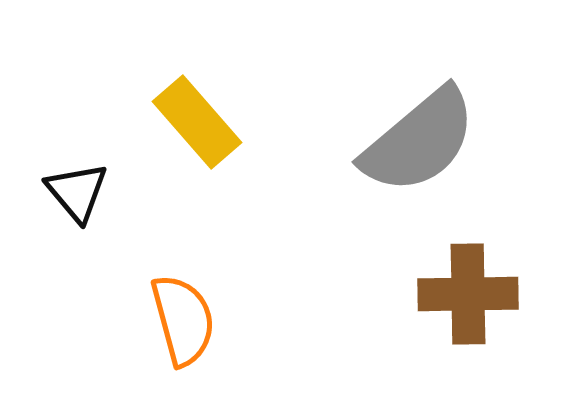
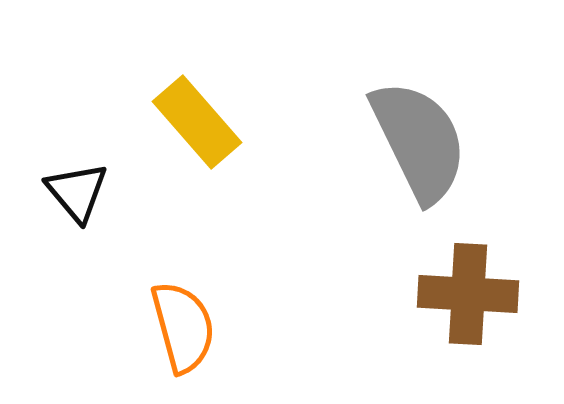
gray semicircle: rotated 76 degrees counterclockwise
brown cross: rotated 4 degrees clockwise
orange semicircle: moved 7 px down
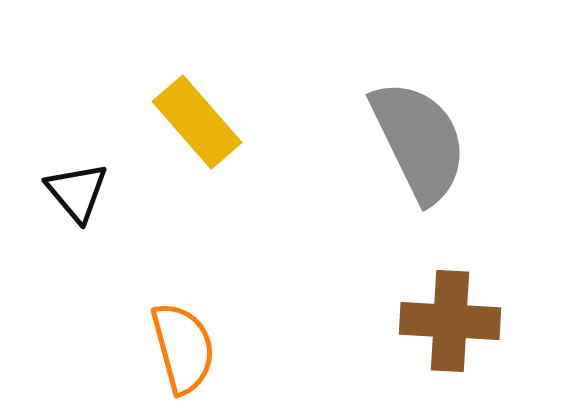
brown cross: moved 18 px left, 27 px down
orange semicircle: moved 21 px down
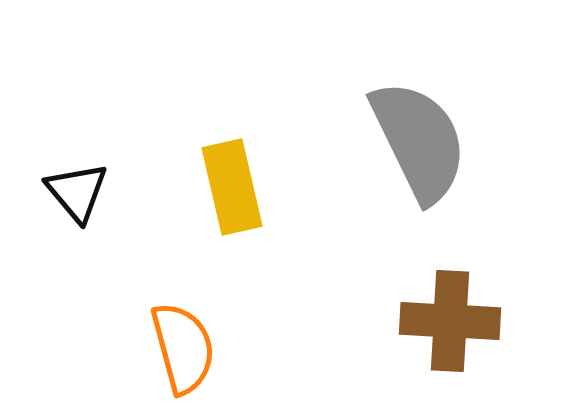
yellow rectangle: moved 35 px right, 65 px down; rotated 28 degrees clockwise
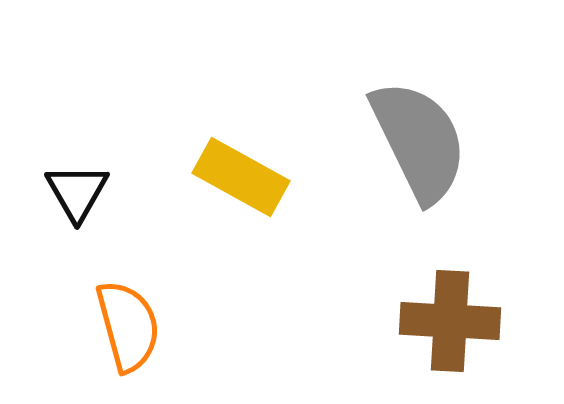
yellow rectangle: moved 9 px right, 10 px up; rotated 48 degrees counterclockwise
black triangle: rotated 10 degrees clockwise
orange semicircle: moved 55 px left, 22 px up
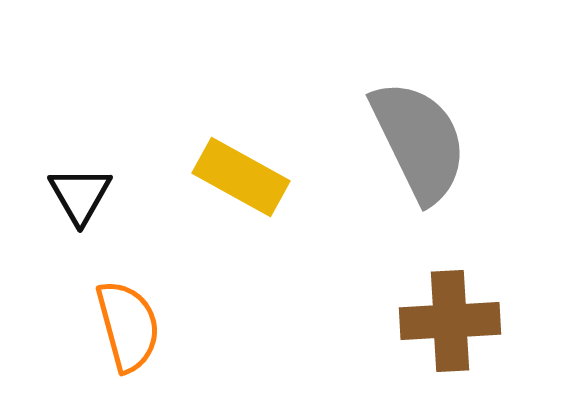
black triangle: moved 3 px right, 3 px down
brown cross: rotated 6 degrees counterclockwise
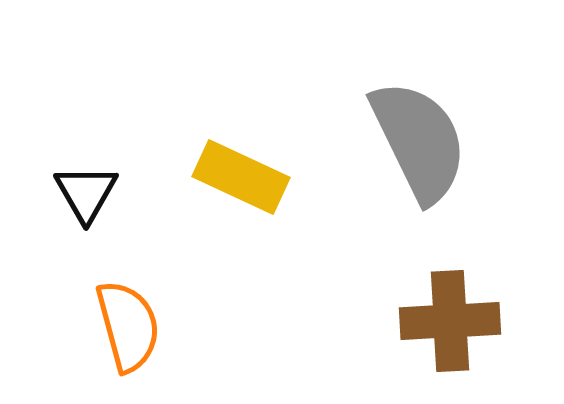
yellow rectangle: rotated 4 degrees counterclockwise
black triangle: moved 6 px right, 2 px up
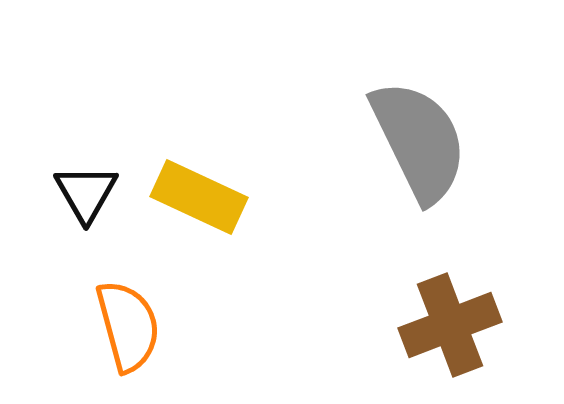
yellow rectangle: moved 42 px left, 20 px down
brown cross: moved 4 px down; rotated 18 degrees counterclockwise
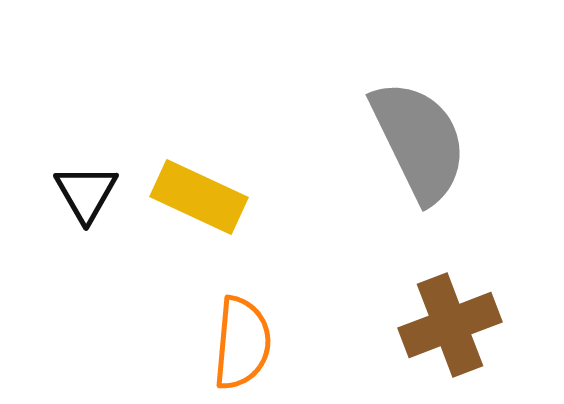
orange semicircle: moved 114 px right, 17 px down; rotated 20 degrees clockwise
